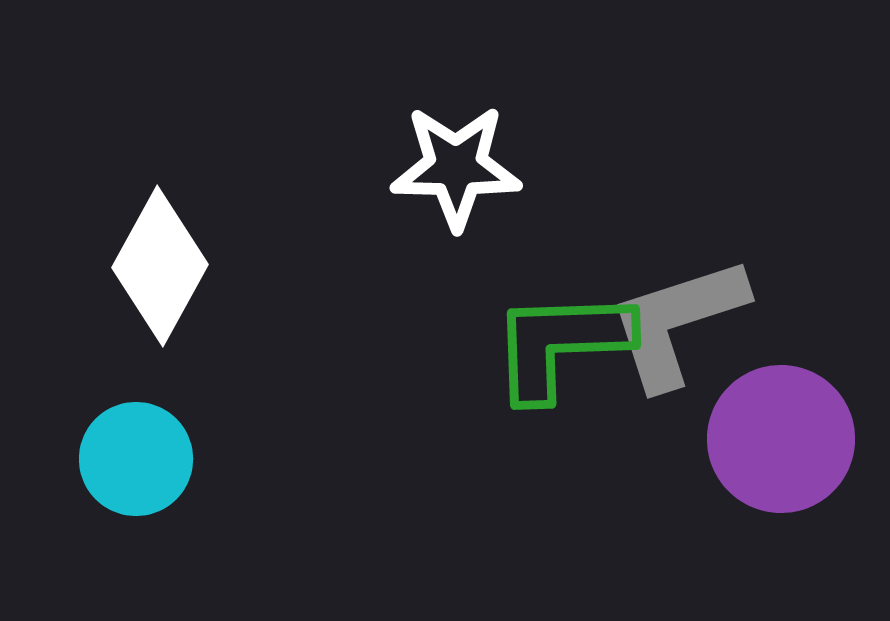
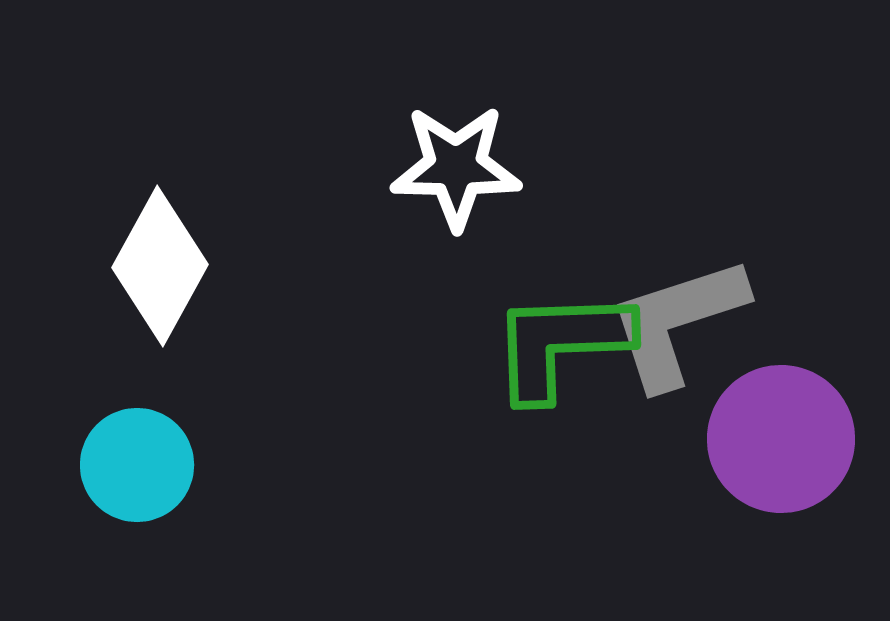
cyan circle: moved 1 px right, 6 px down
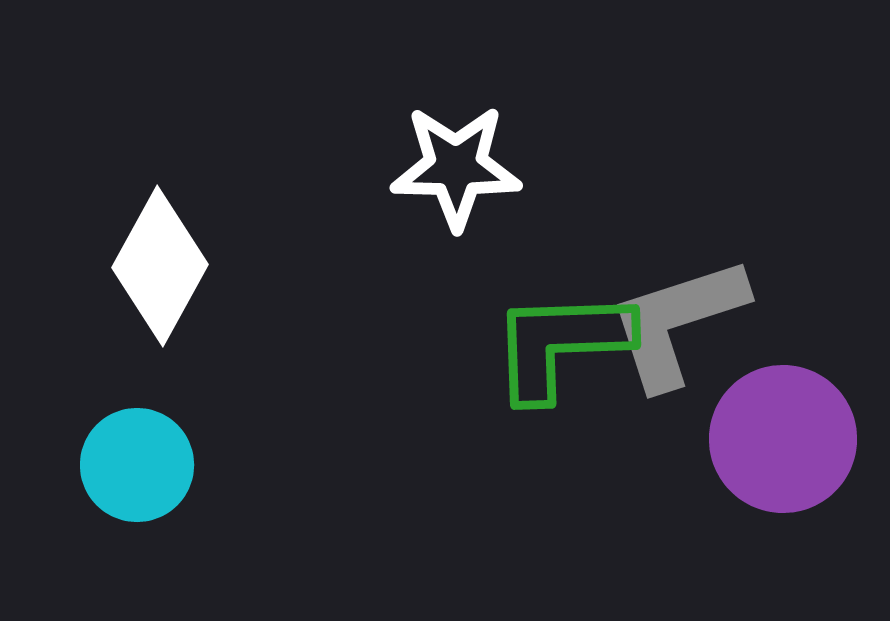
purple circle: moved 2 px right
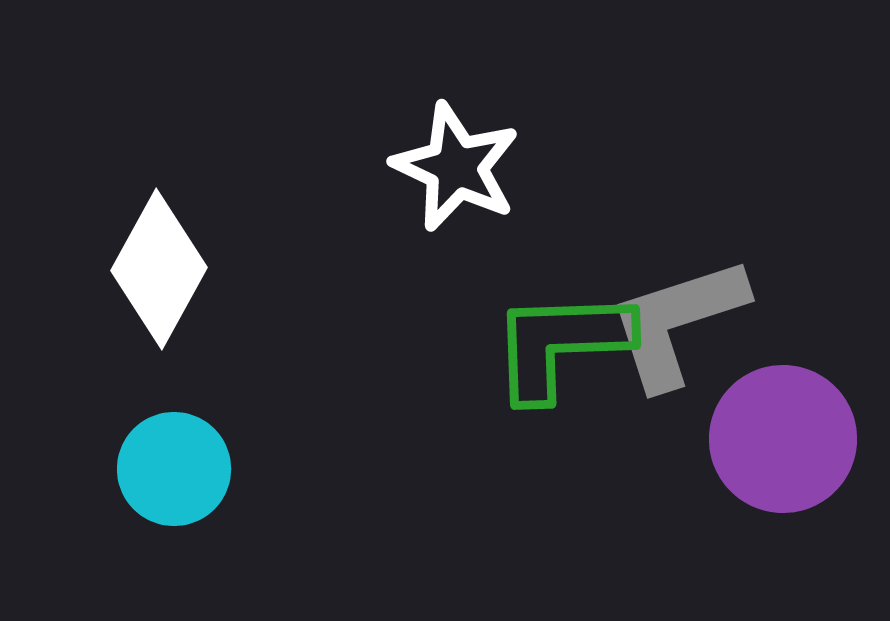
white star: rotated 24 degrees clockwise
white diamond: moved 1 px left, 3 px down
cyan circle: moved 37 px right, 4 px down
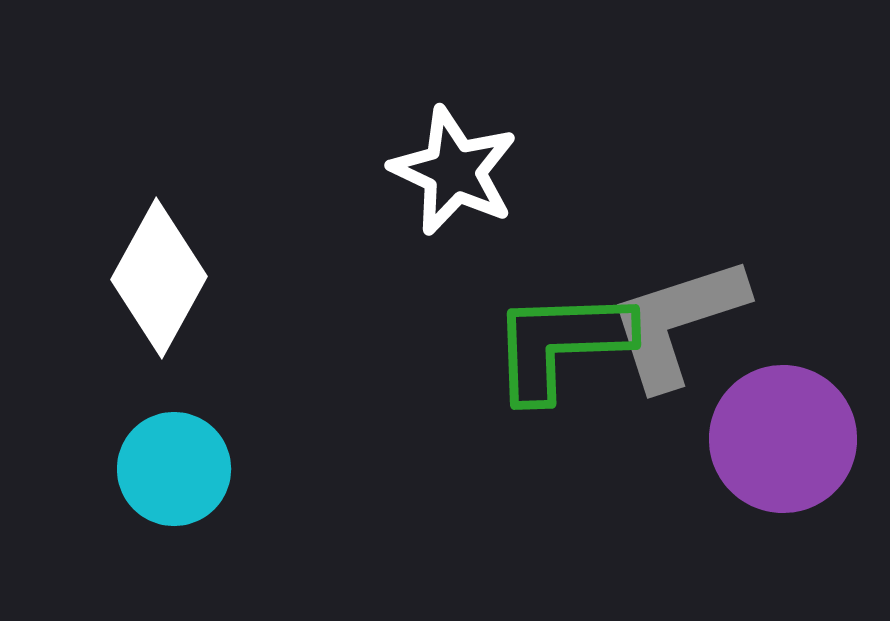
white star: moved 2 px left, 4 px down
white diamond: moved 9 px down
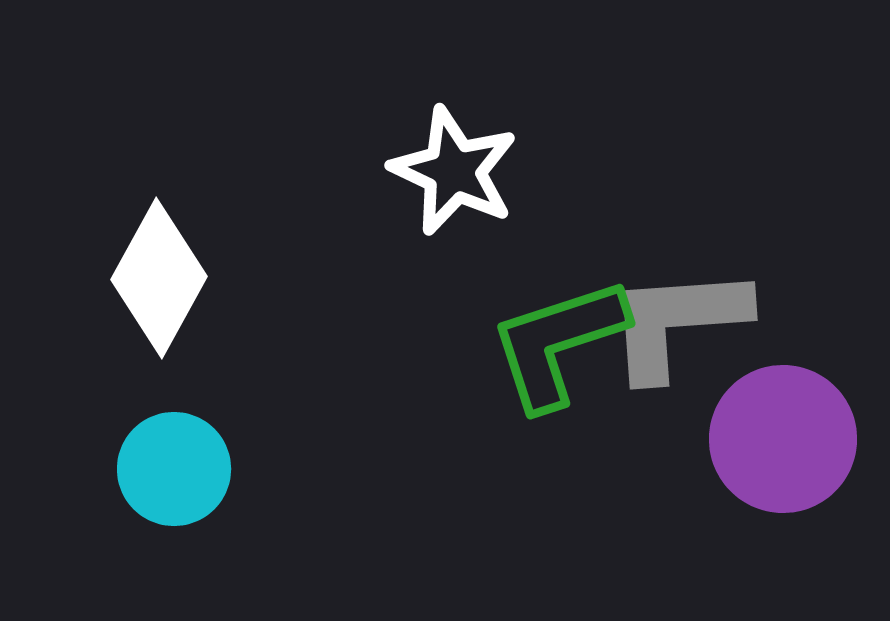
gray L-shape: rotated 14 degrees clockwise
green L-shape: moved 3 px left, 1 px up; rotated 16 degrees counterclockwise
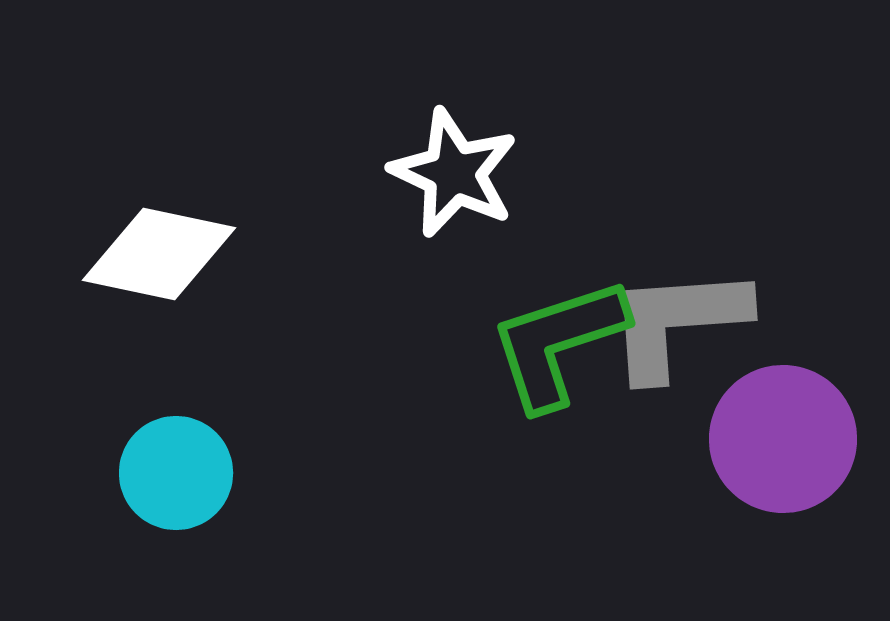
white star: moved 2 px down
white diamond: moved 24 px up; rotated 73 degrees clockwise
cyan circle: moved 2 px right, 4 px down
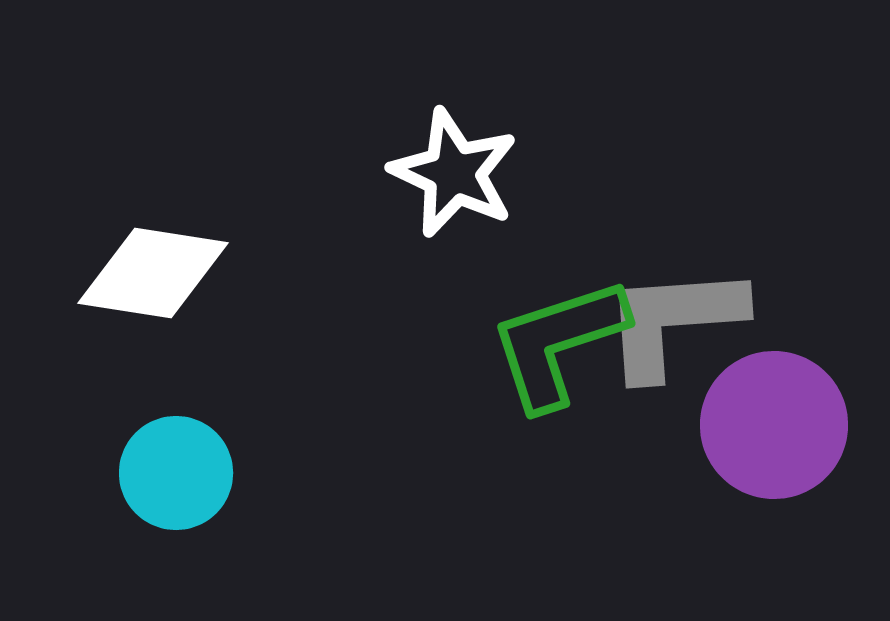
white diamond: moved 6 px left, 19 px down; rotated 3 degrees counterclockwise
gray L-shape: moved 4 px left, 1 px up
purple circle: moved 9 px left, 14 px up
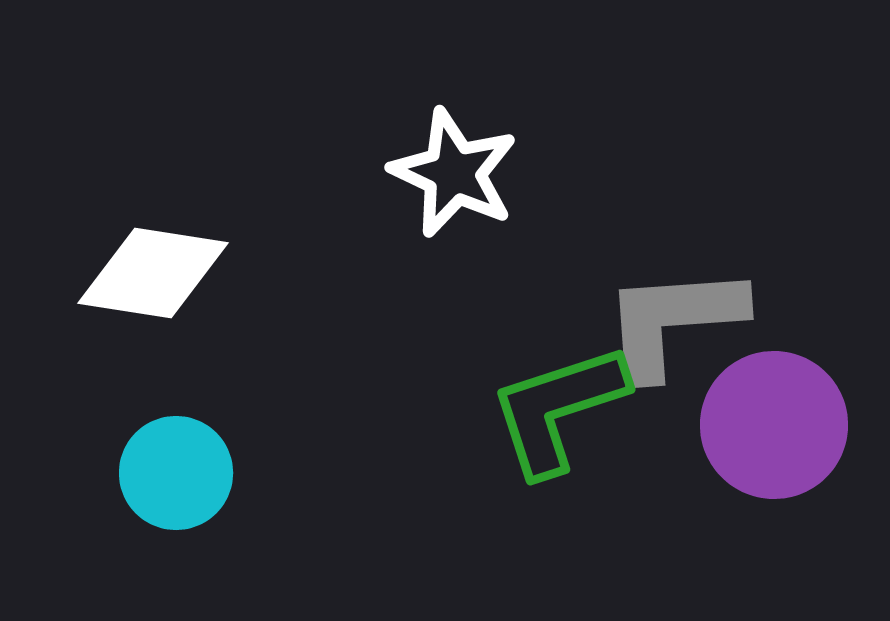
green L-shape: moved 66 px down
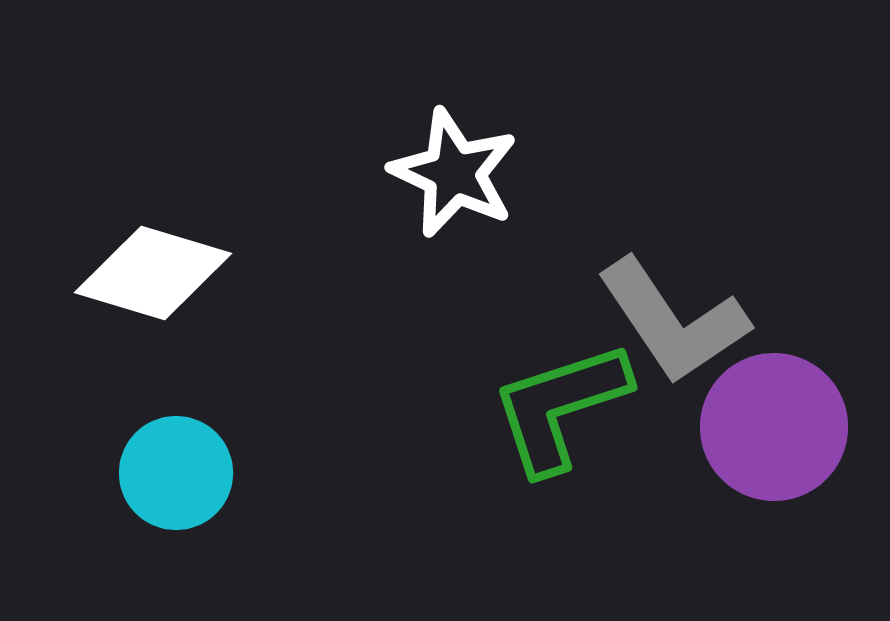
white diamond: rotated 8 degrees clockwise
gray L-shape: rotated 120 degrees counterclockwise
green L-shape: moved 2 px right, 2 px up
purple circle: moved 2 px down
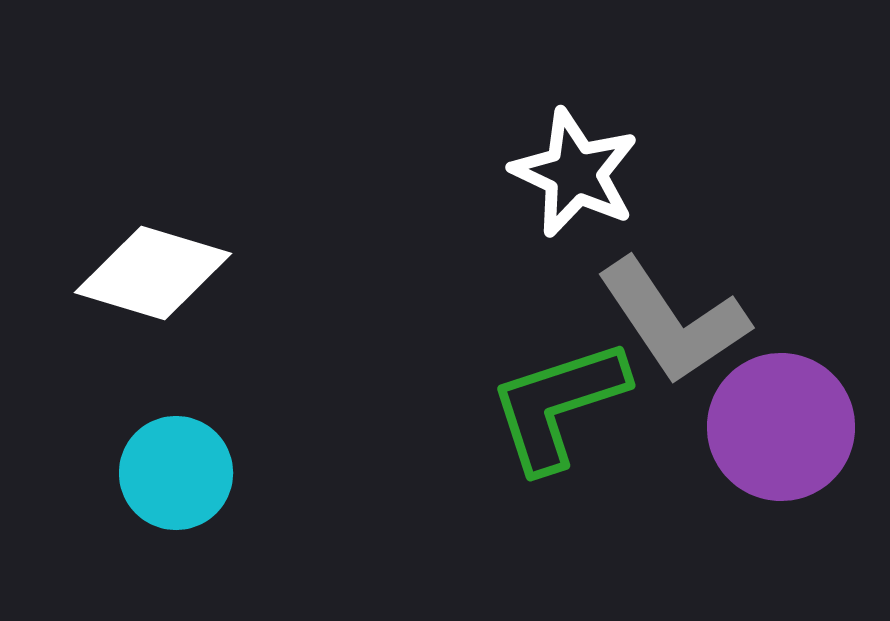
white star: moved 121 px right
green L-shape: moved 2 px left, 2 px up
purple circle: moved 7 px right
